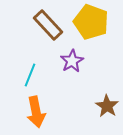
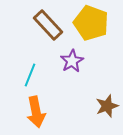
yellow pentagon: moved 1 px down
brown star: rotated 20 degrees clockwise
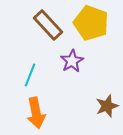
orange arrow: moved 1 px down
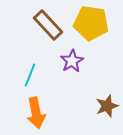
yellow pentagon: rotated 12 degrees counterclockwise
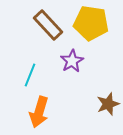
brown star: moved 1 px right, 2 px up
orange arrow: moved 3 px right, 1 px up; rotated 28 degrees clockwise
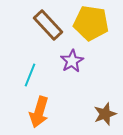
brown star: moved 3 px left, 10 px down
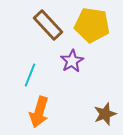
yellow pentagon: moved 1 px right, 2 px down
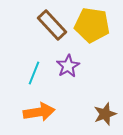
brown rectangle: moved 4 px right
purple star: moved 4 px left, 5 px down
cyan line: moved 4 px right, 2 px up
orange arrow: rotated 116 degrees counterclockwise
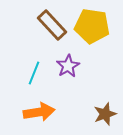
yellow pentagon: moved 1 px down
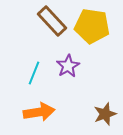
brown rectangle: moved 4 px up
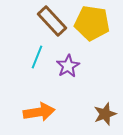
yellow pentagon: moved 3 px up
cyan line: moved 3 px right, 16 px up
